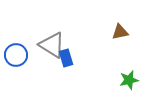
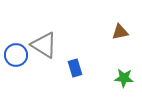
gray triangle: moved 8 px left
blue rectangle: moved 9 px right, 10 px down
green star: moved 5 px left, 2 px up; rotated 18 degrees clockwise
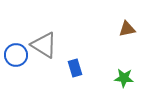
brown triangle: moved 7 px right, 3 px up
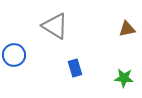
gray triangle: moved 11 px right, 19 px up
blue circle: moved 2 px left
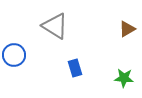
brown triangle: rotated 18 degrees counterclockwise
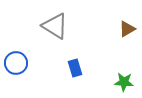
blue circle: moved 2 px right, 8 px down
green star: moved 4 px down
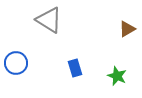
gray triangle: moved 6 px left, 6 px up
green star: moved 7 px left, 6 px up; rotated 18 degrees clockwise
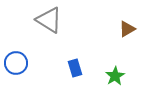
green star: moved 2 px left; rotated 18 degrees clockwise
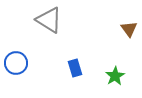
brown triangle: moved 2 px right; rotated 36 degrees counterclockwise
